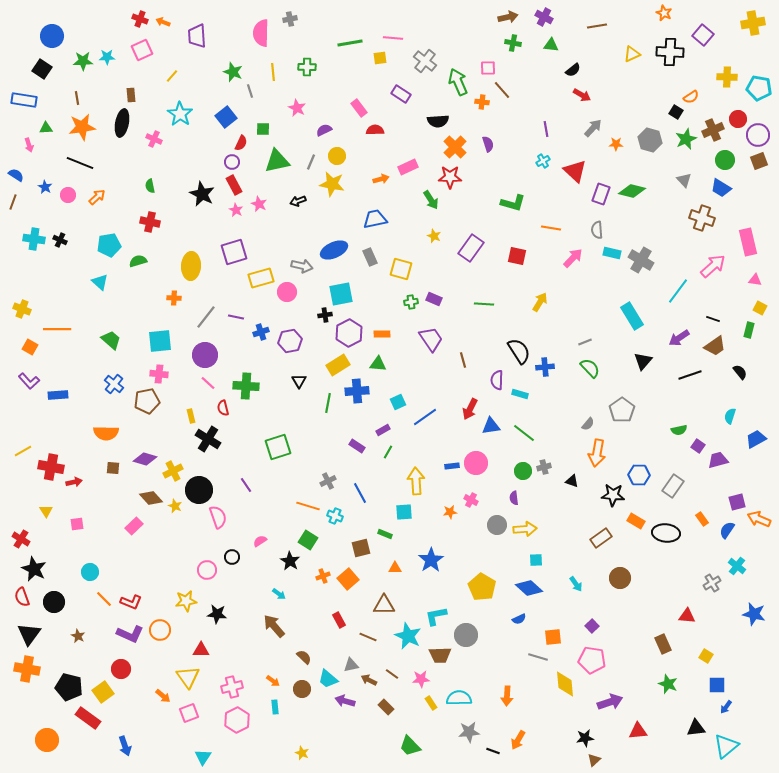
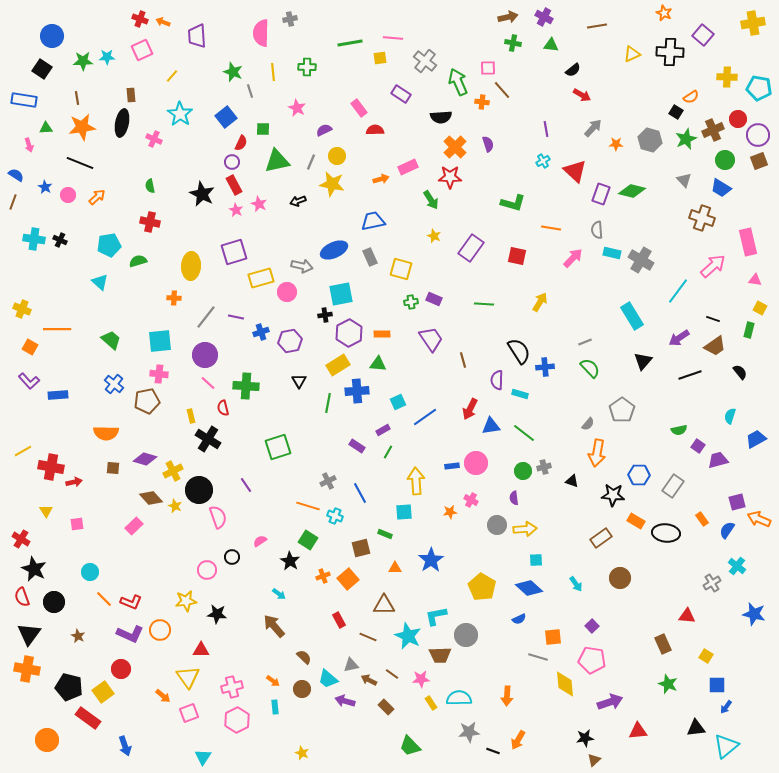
black semicircle at (438, 121): moved 3 px right, 4 px up
blue trapezoid at (375, 219): moved 2 px left, 2 px down
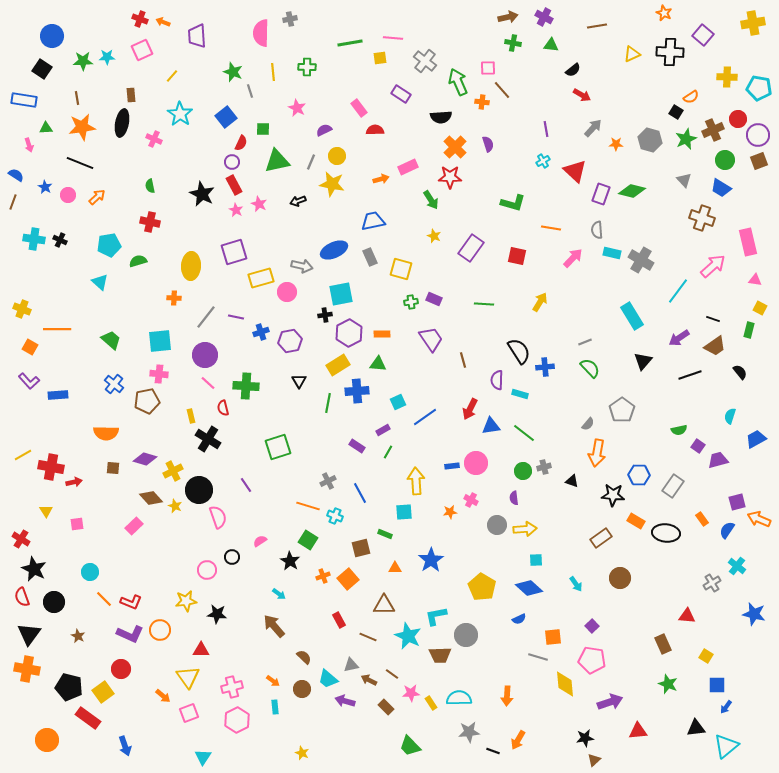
yellow line at (23, 451): moved 4 px down
pink star at (421, 679): moved 10 px left, 14 px down
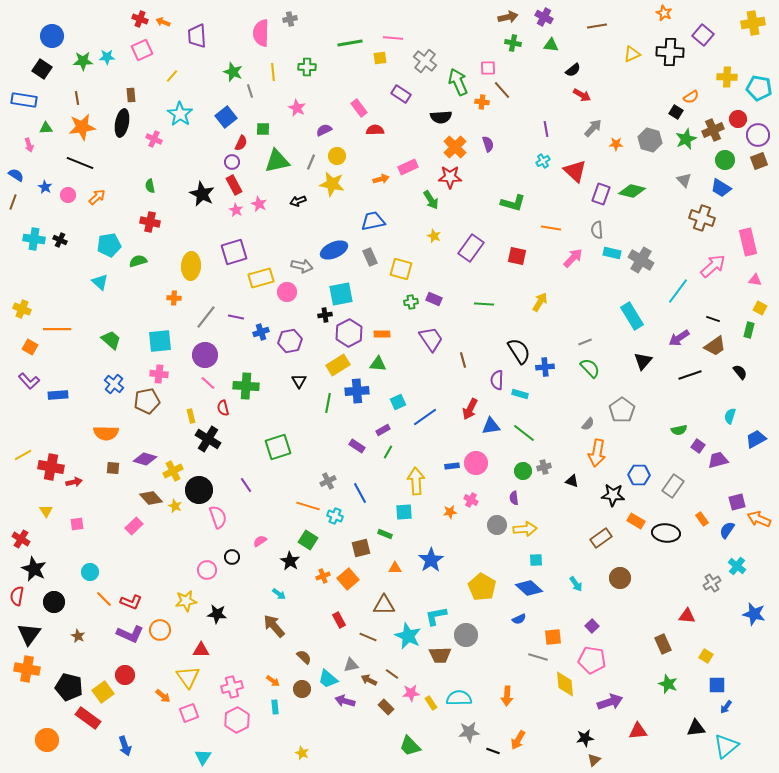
red semicircle at (22, 597): moved 5 px left, 1 px up; rotated 30 degrees clockwise
red circle at (121, 669): moved 4 px right, 6 px down
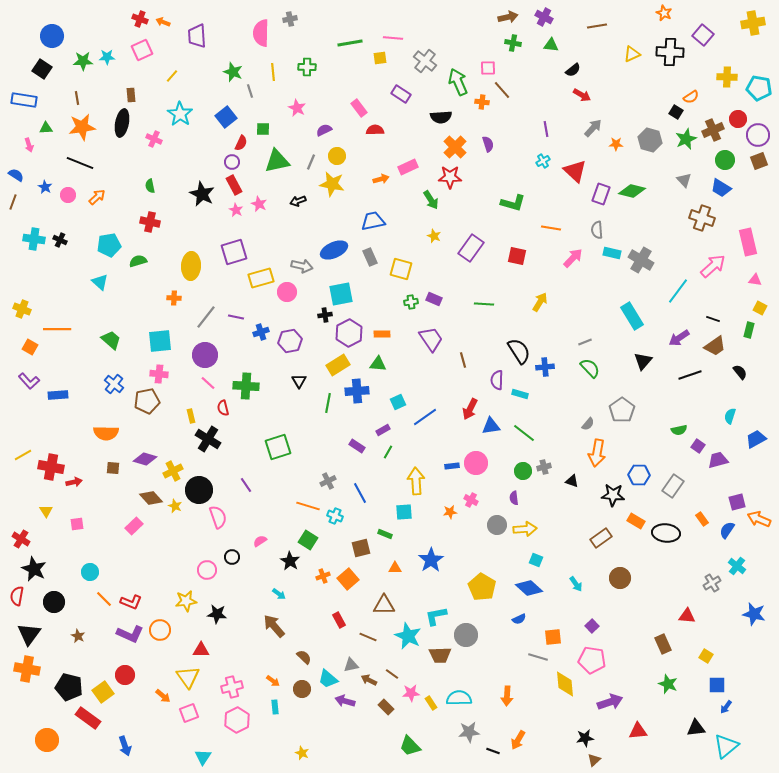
cyan square at (536, 560): rotated 24 degrees clockwise
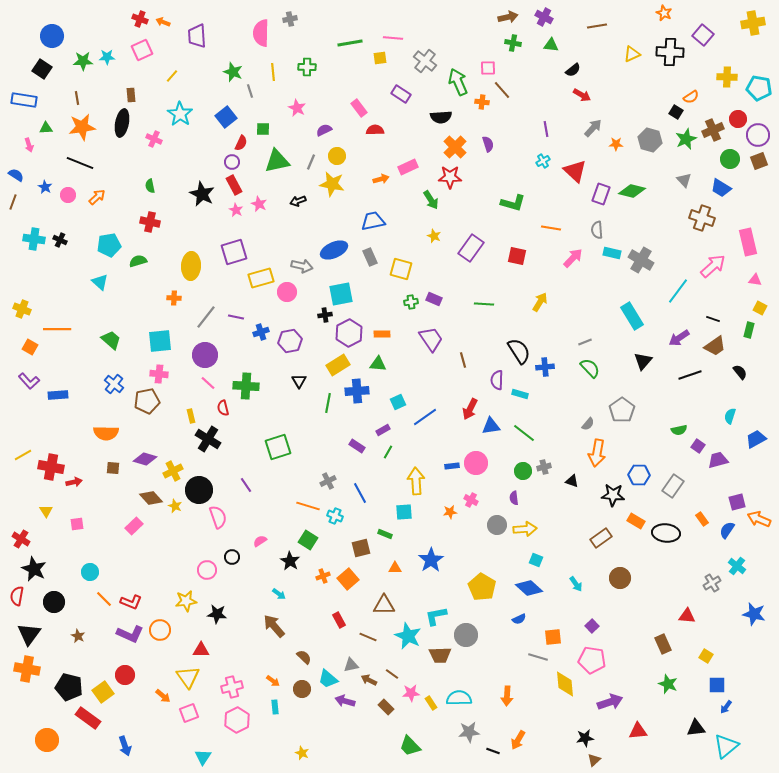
green circle at (725, 160): moved 5 px right, 1 px up
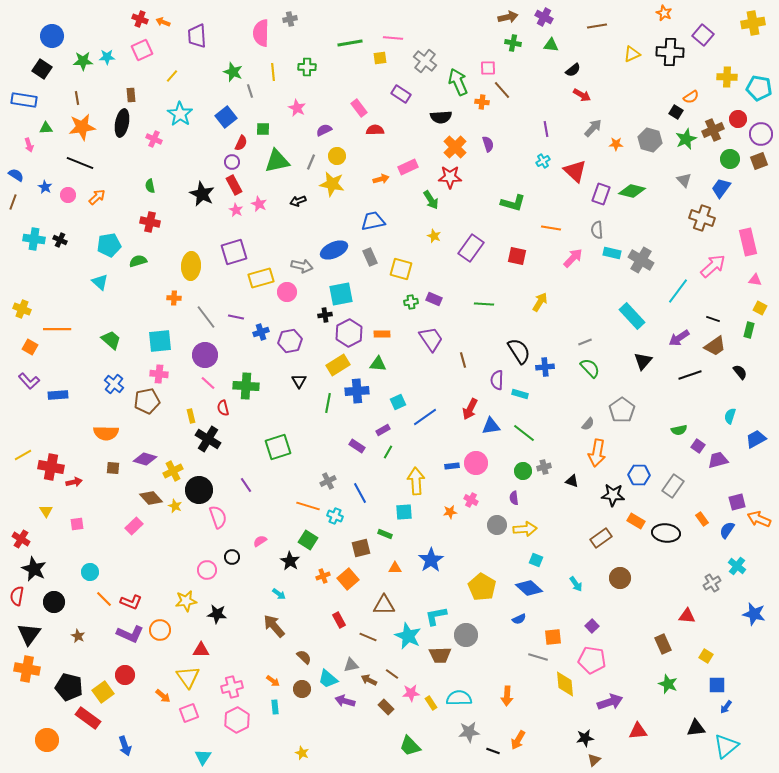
purple circle at (758, 135): moved 3 px right, 1 px up
blue trapezoid at (721, 188): rotated 95 degrees clockwise
cyan rectangle at (632, 316): rotated 12 degrees counterclockwise
gray line at (206, 317): rotated 75 degrees counterclockwise
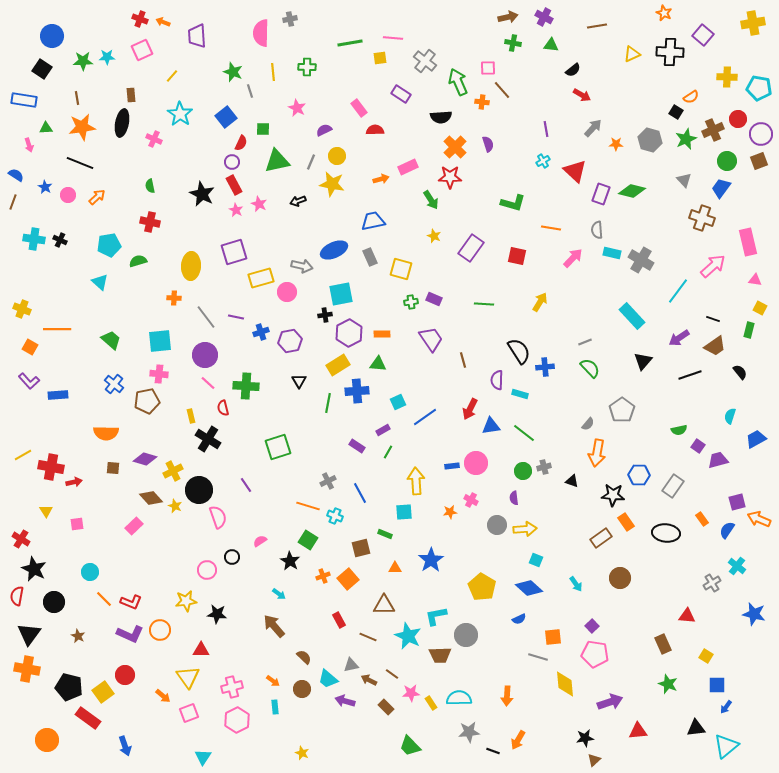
green circle at (730, 159): moved 3 px left, 2 px down
orange rectangle at (636, 521): moved 10 px left, 1 px down; rotated 24 degrees clockwise
pink pentagon at (592, 660): moved 3 px right, 6 px up
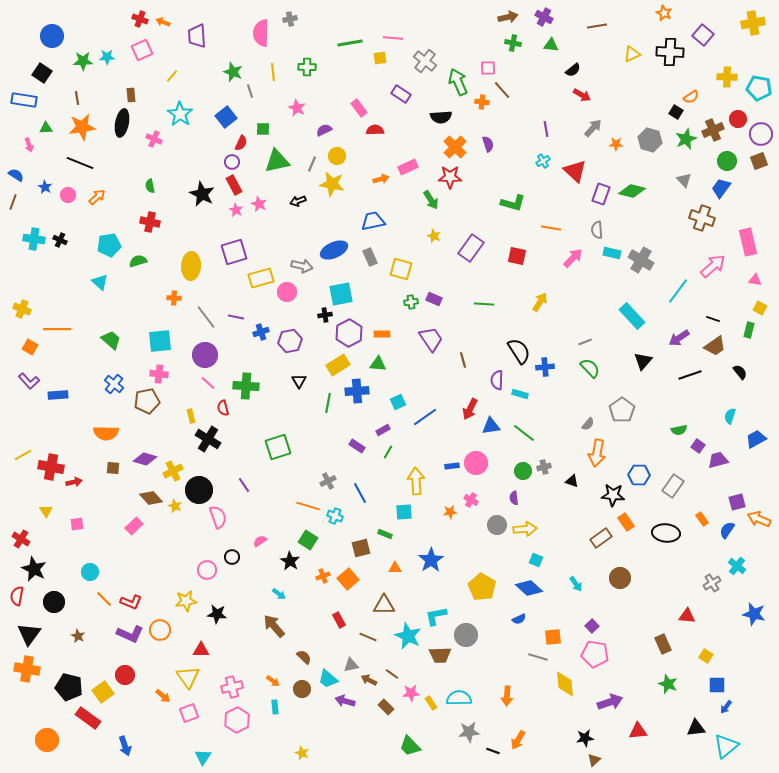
black square at (42, 69): moved 4 px down
gray line at (311, 162): moved 1 px right, 2 px down
purple line at (246, 485): moved 2 px left
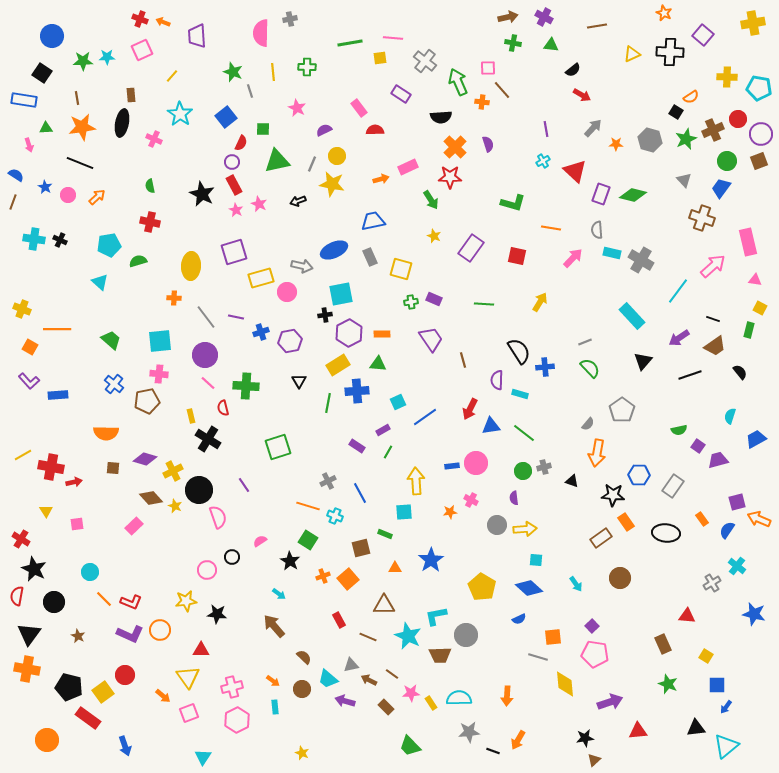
green diamond at (632, 191): moved 1 px right, 4 px down
cyan square at (536, 560): rotated 16 degrees counterclockwise
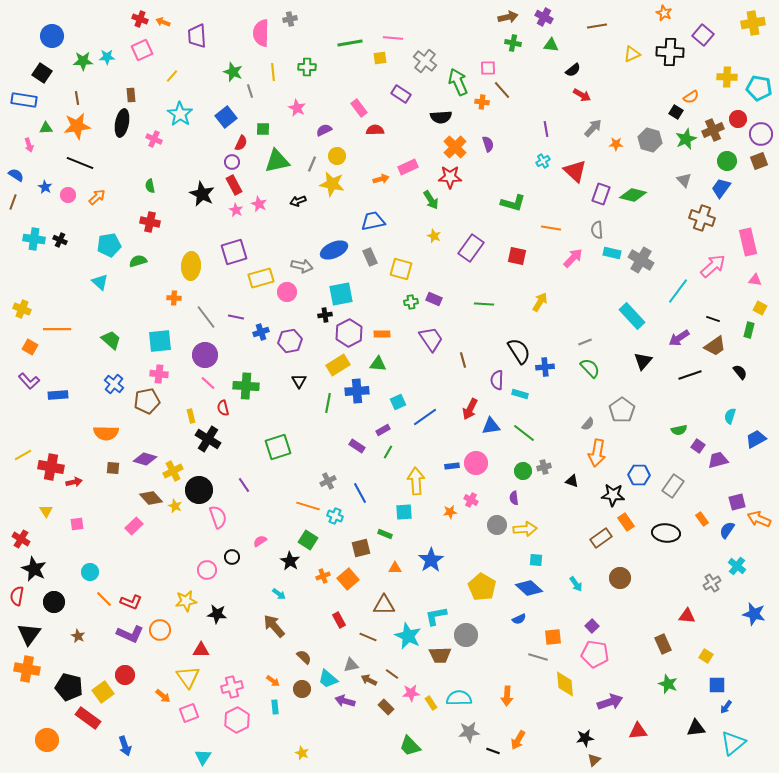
orange star at (82, 127): moved 5 px left, 1 px up
cyan triangle at (726, 746): moved 7 px right, 3 px up
